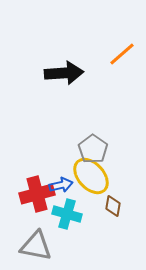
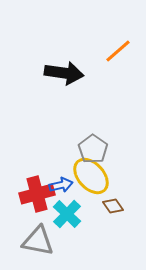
orange line: moved 4 px left, 3 px up
black arrow: rotated 12 degrees clockwise
brown diamond: rotated 45 degrees counterclockwise
cyan cross: rotated 28 degrees clockwise
gray triangle: moved 2 px right, 5 px up
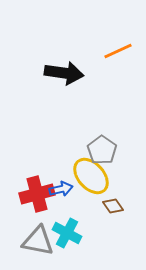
orange line: rotated 16 degrees clockwise
gray pentagon: moved 9 px right, 1 px down
blue arrow: moved 4 px down
cyan cross: moved 19 px down; rotated 16 degrees counterclockwise
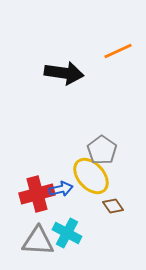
gray triangle: rotated 8 degrees counterclockwise
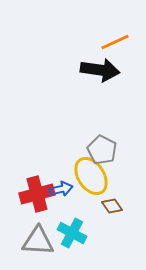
orange line: moved 3 px left, 9 px up
black arrow: moved 36 px right, 3 px up
gray pentagon: rotated 8 degrees counterclockwise
yellow ellipse: rotated 9 degrees clockwise
brown diamond: moved 1 px left
cyan cross: moved 5 px right
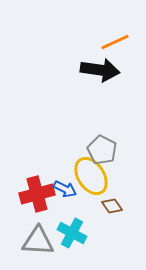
blue arrow: moved 4 px right; rotated 40 degrees clockwise
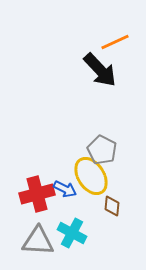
black arrow: rotated 39 degrees clockwise
brown diamond: rotated 40 degrees clockwise
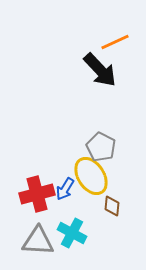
gray pentagon: moved 1 px left, 3 px up
blue arrow: rotated 95 degrees clockwise
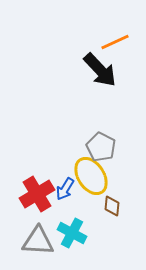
red cross: rotated 16 degrees counterclockwise
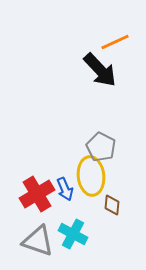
yellow ellipse: rotated 27 degrees clockwise
blue arrow: rotated 55 degrees counterclockwise
brown diamond: moved 1 px up
cyan cross: moved 1 px right, 1 px down
gray triangle: rotated 16 degrees clockwise
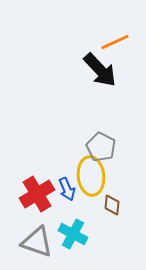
blue arrow: moved 2 px right
gray triangle: moved 1 px left, 1 px down
